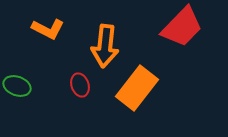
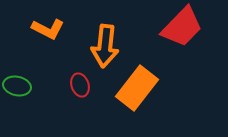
green ellipse: rotated 8 degrees counterclockwise
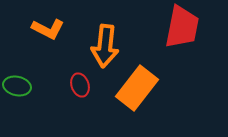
red trapezoid: rotated 33 degrees counterclockwise
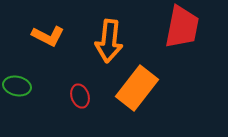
orange L-shape: moved 7 px down
orange arrow: moved 4 px right, 5 px up
red ellipse: moved 11 px down
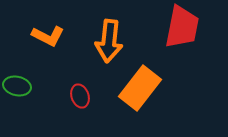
orange rectangle: moved 3 px right
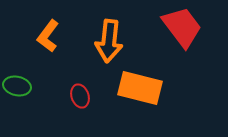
red trapezoid: rotated 48 degrees counterclockwise
orange L-shape: rotated 100 degrees clockwise
orange rectangle: rotated 66 degrees clockwise
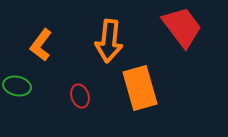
orange L-shape: moved 7 px left, 9 px down
orange rectangle: rotated 60 degrees clockwise
